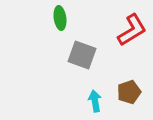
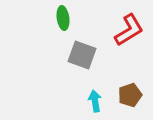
green ellipse: moved 3 px right
red L-shape: moved 3 px left
brown pentagon: moved 1 px right, 3 px down
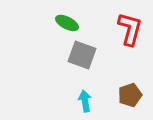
green ellipse: moved 4 px right, 5 px down; rotated 55 degrees counterclockwise
red L-shape: moved 1 px right, 1 px up; rotated 44 degrees counterclockwise
cyan arrow: moved 10 px left
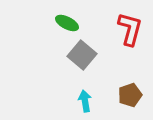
gray square: rotated 20 degrees clockwise
